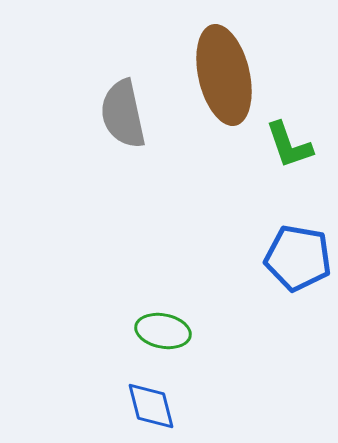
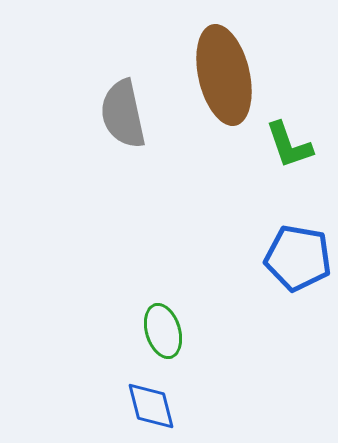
green ellipse: rotated 62 degrees clockwise
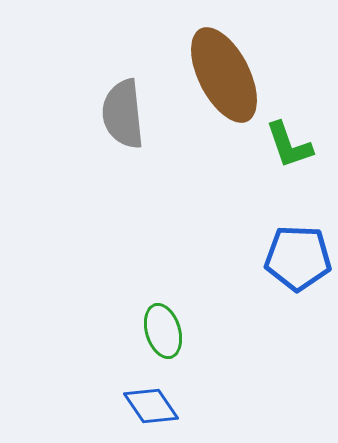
brown ellipse: rotated 14 degrees counterclockwise
gray semicircle: rotated 6 degrees clockwise
blue pentagon: rotated 8 degrees counterclockwise
blue diamond: rotated 20 degrees counterclockwise
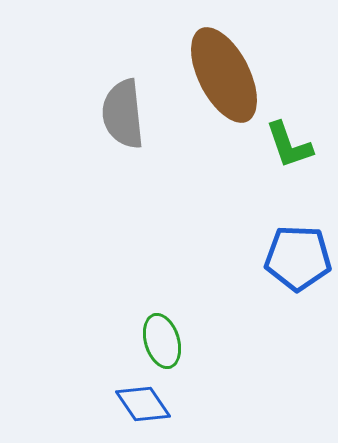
green ellipse: moved 1 px left, 10 px down
blue diamond: moved 8 px left, 2 px up
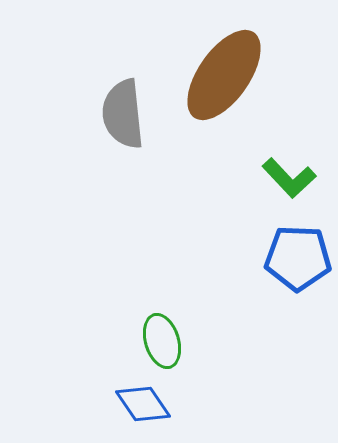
brown ellipse: rotated 62 degrees clockwise
green L-shape: moved 33 px down; rotated 24 degrees counterclockwise
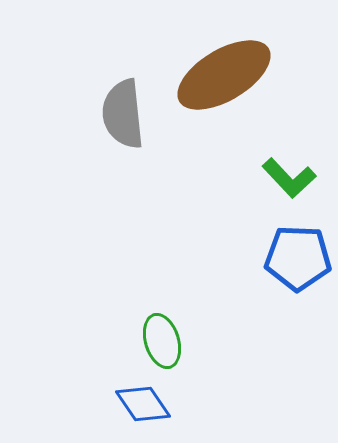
brown ellipse: rotated 24 degrees clockwise
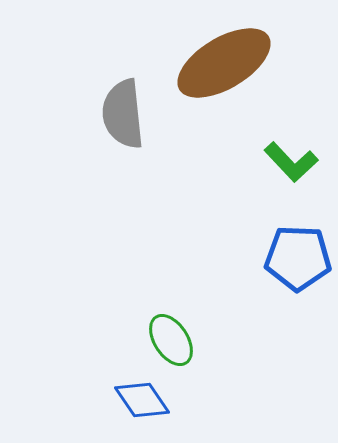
brown ellipse: moved 12 px up
green L-shape: moved 2 px right, 16 px up
green ellipse: moved 9 px right, 1 px up; rotated 16 degrees counterclockwise
blue diamond: moved 1 px left, 4 px up
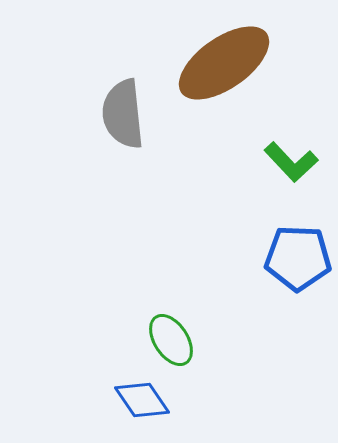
brown ellipse: rotated 4 degrees counterclockwise
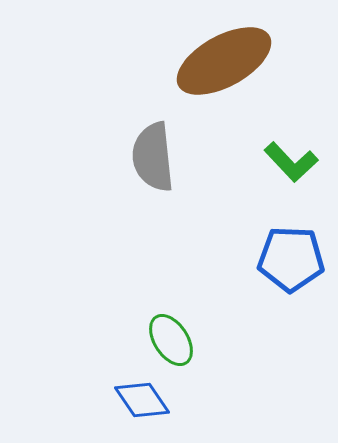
brown ellipse: moved 2 px up; rotated 6 degrees clockwise
gray semicircle: moved 30 px right, 43 px down
blue pentagon: moved 7 px left, 1 px down
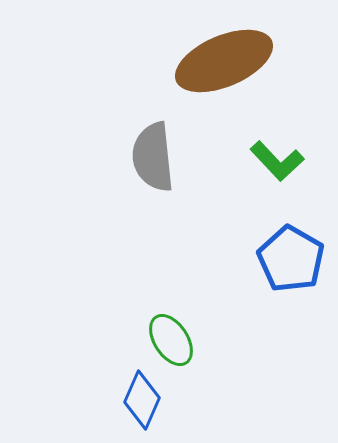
brown ellipse: rotated 6 degrees clockwise
green L-shape: moved 14 px left, 1 px up
blue pentagon: rotated 28 degrees clockwise
blue diamond: rotated 58 degrees clockwise
